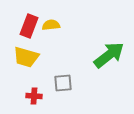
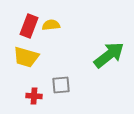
gray square: moved 2 px left, 2 px down
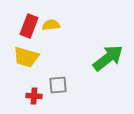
green arrow: moved 1 px left, 3 px down
gray square: moved 3 px left
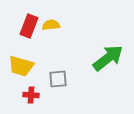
yellow trapezoid: moved 5 px left, 9 px down
gray square: moved 6 px up
red cross: moved 3 px left, 1 px up
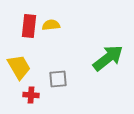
red rectangle: rotated 15 degrees counterclockwise
yellow trapezoid: moved 2 px left, 1 px down; rotated 136 degrees counterclockwise
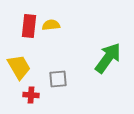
green arrow: rotated 16 degrees counterclockwise
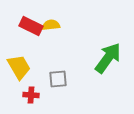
red rectangle: moved 2 px right; rotated 70 degrees counterclockwise
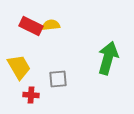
green arrow: rotated 20 degrees counterclockwise
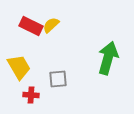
yellow semicircle: rotated 36 degrees counterclockwise
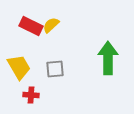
green arrow: rotated 16 degrees counterclockwise
gray square: moved 3 px left, 10 px up
